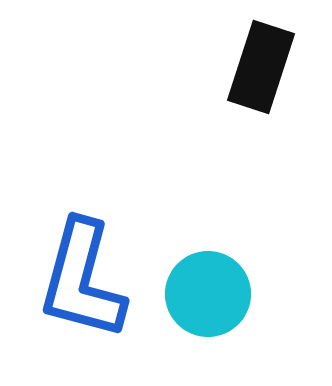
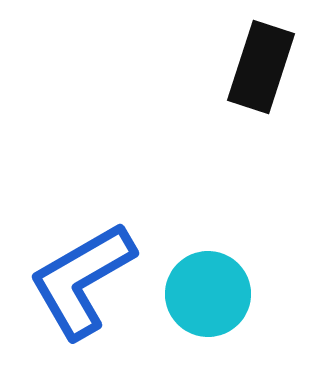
blue L-shape: rotated 45 degrees clockwise
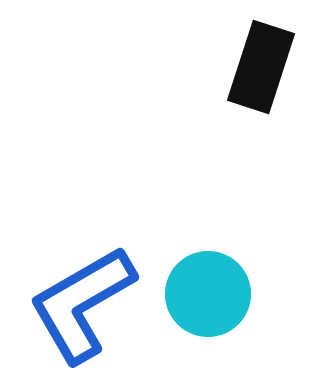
blue L-shape: moved 24 px down
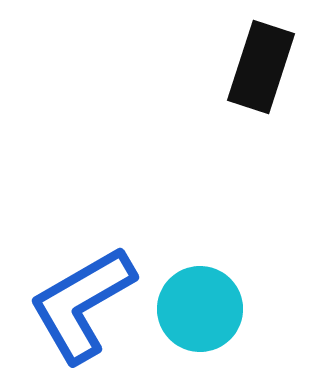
cyan circle: moved 8 px left, 15 px down
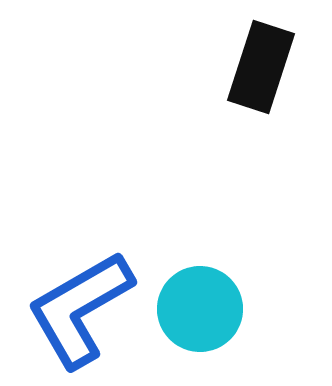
blue L-shape: moved 2 px left, 5 px down
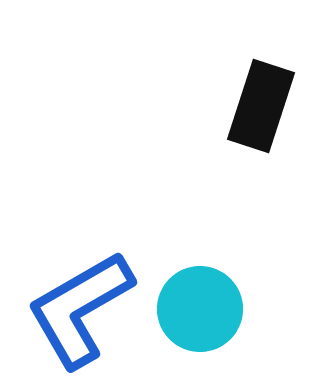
black rectangle: moved 39 px down
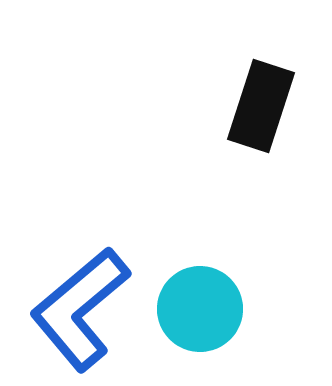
blue L-shape: rotated 10 degrees counterclockwise
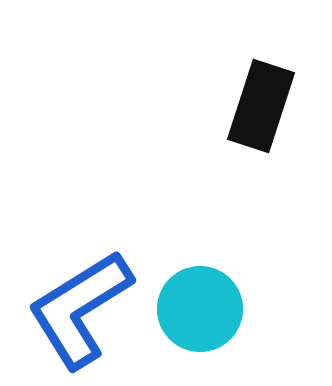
blue L-shape: rotated 8 degrees clockwise
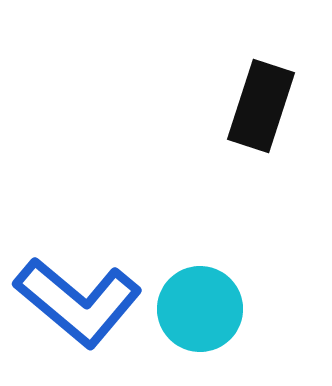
blue L-shape: moved 2 px left, 7 px up; rotated 108 degrees counterclockwise
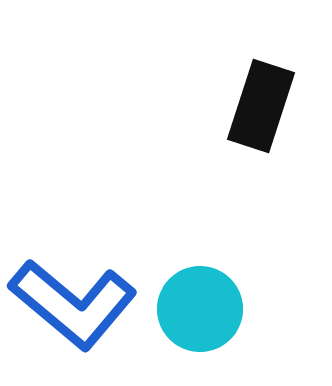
blue L-shape: moved 5 px left, 2 px down
